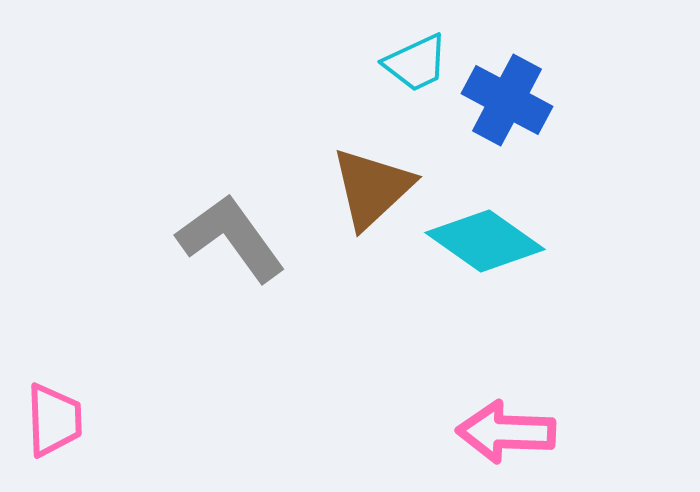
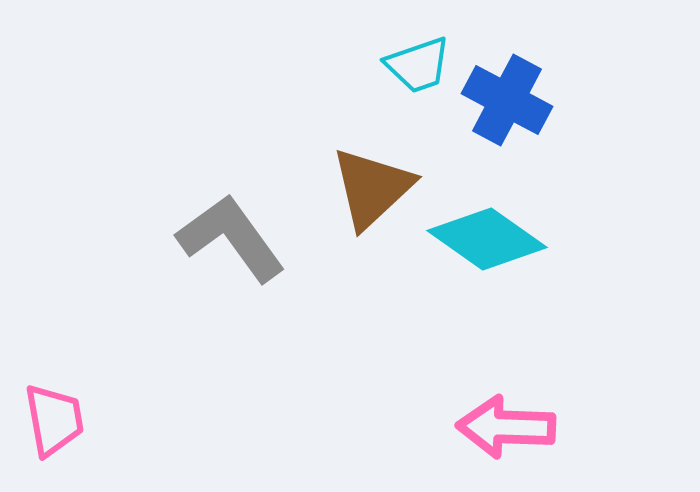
cyan trapezoid: moved 2 px right, 2 px down; rotated 6 degrees clockwise
cyan diamond: moved 2 px right, 2 px up
pink trapezoid: rotated 8 degrees counterclockwise
pink arrow: moved 5 px up
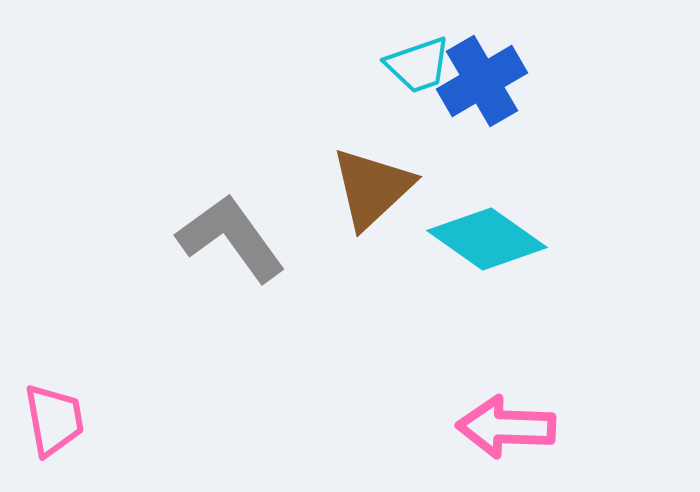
blue cross: moved 25 px left, 19 px up; rotated 32 degrees clockwise
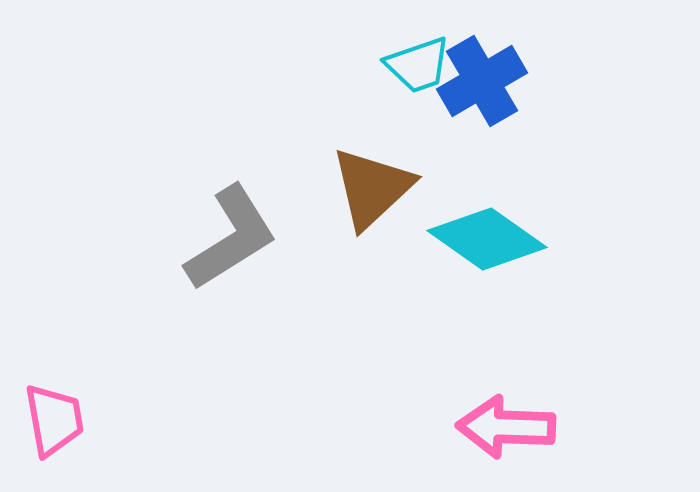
gray L-shape: rotated 94 degrees clockwise
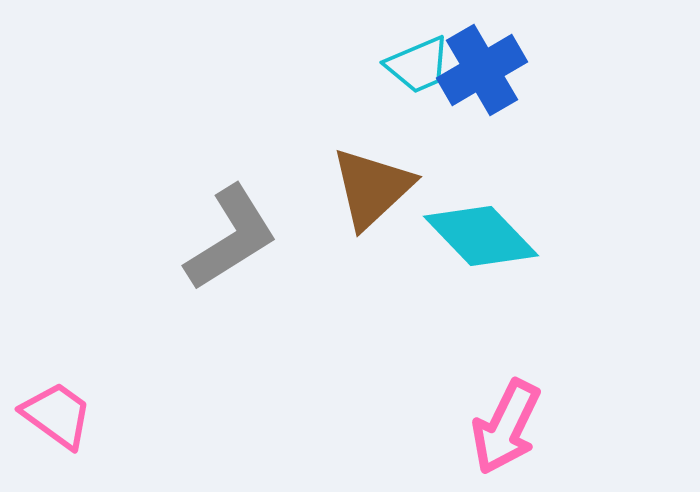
cyan trapezoid: rotated 4 degrees counterclockwise
blue cross: moved 11 px up
cyan diamond: moved 6 px left, 3 px up; rotated 11 degrees clockwise
pink trapezoid: moved 3 px right, 5 px up; rotated 44 degrees counterclockwise
pink arrow: rotated 66 degrees counterclockwise
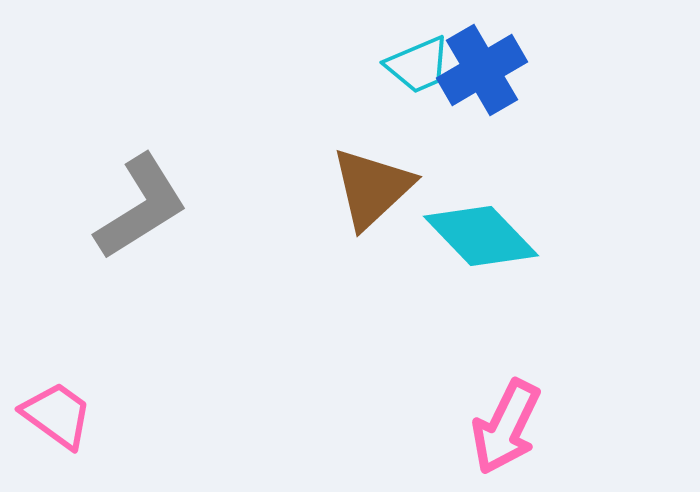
gray L-shape: moved 90 px left, 31 px up
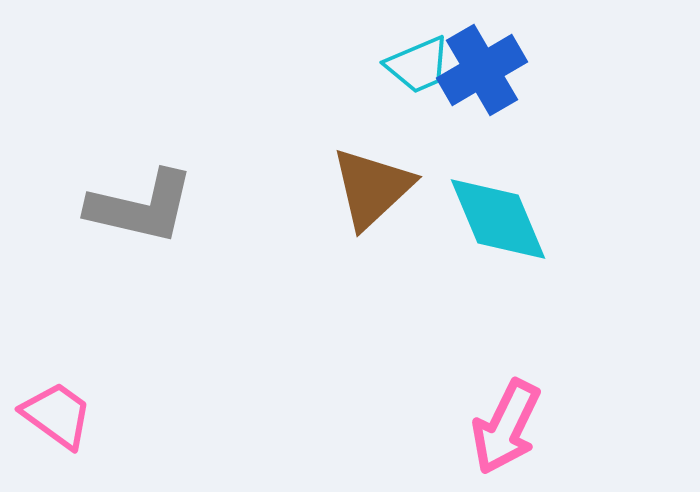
gray L-shape: rotated 45 degrees clockwise
cyan diamond: moved 17 px right, 17 px up; rotated 21 degrees clockwise
